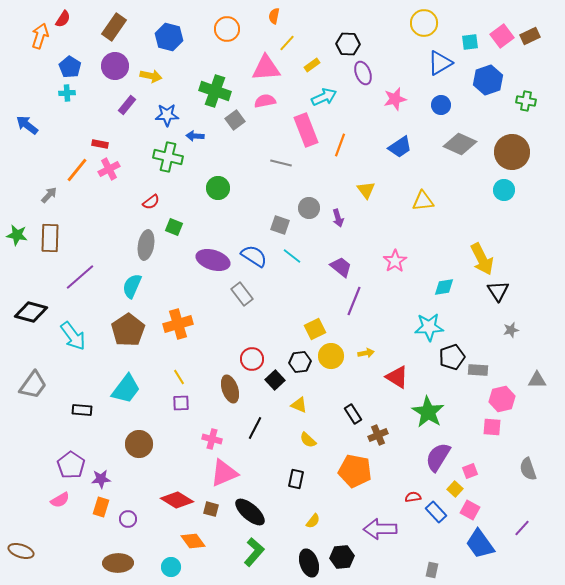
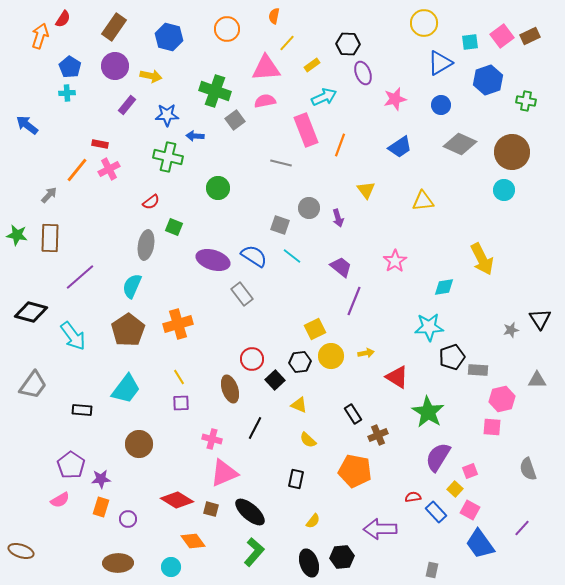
black triangle at (498, 291): moved 42 px right, 28 px down
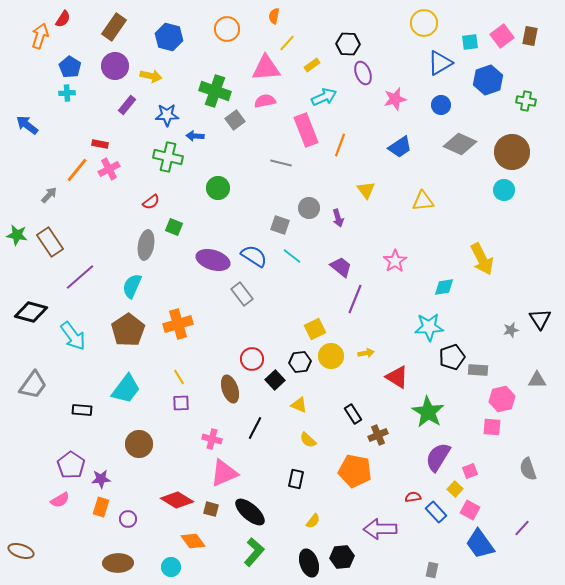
brown rectangle at (530, 36): rotated 54 degrees counterclockwise
brown rectangle at (50, 238): moved 4 px down; rotated 36 degrees counterclockwise
purple line at (354, 301): moved 1 px right, 2 px up
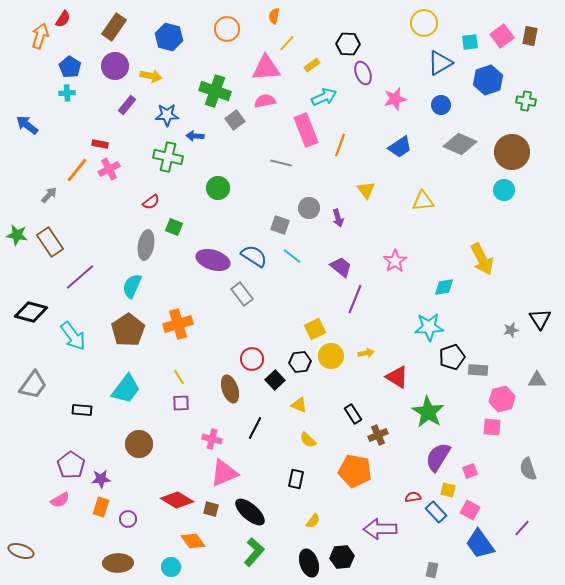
yellow square at (455, 489): moved 7 px left, 1 px down; rotated 28 degrees counterclockwise
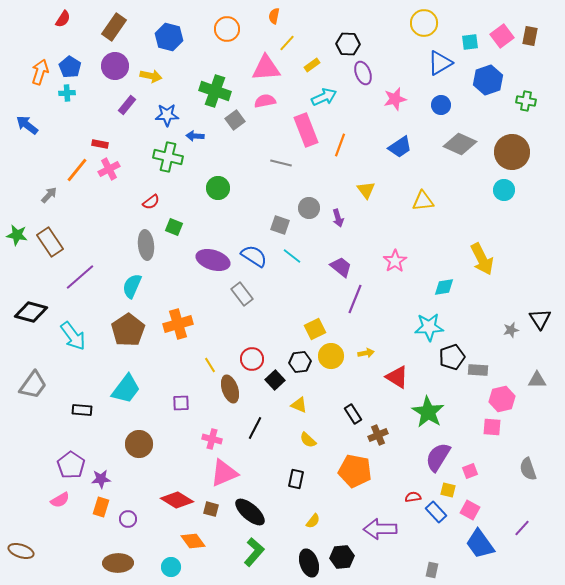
orange arrow at (40, 36): moved 36 px down
gray ellipse at (146, 245): rotated 16 degrees counterclockwise
yellow line at (179, 377): moved 31 px right, 12 px up
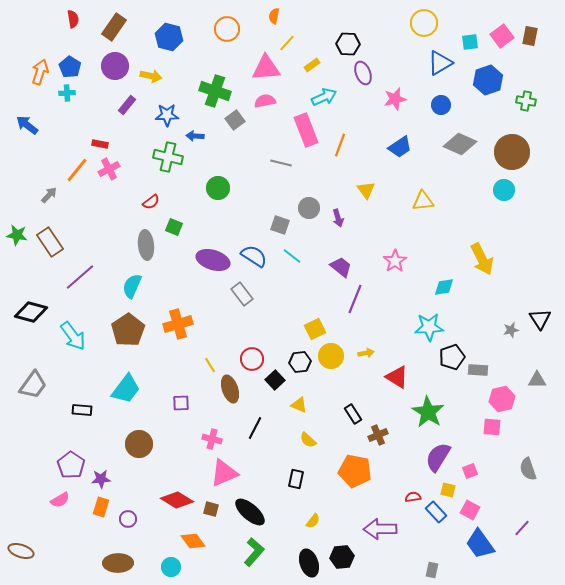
red semicircle at (63, 19): moved 10 px right; rotated 42 degrees counterclockwise
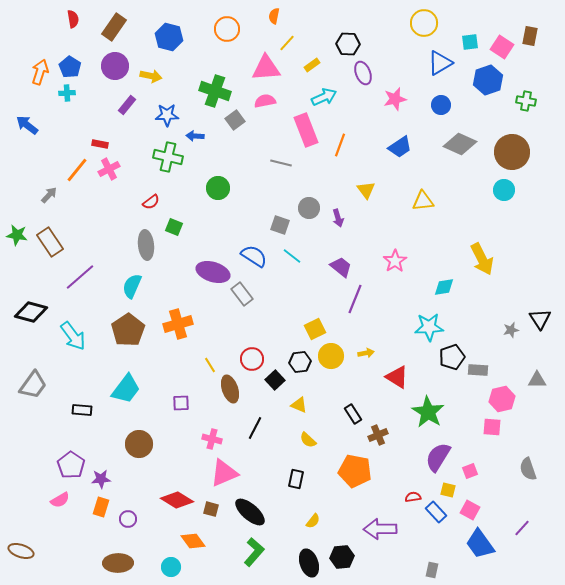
pink square at (502, 36): moved 11 px down; rotated 20 degrees counterclockwise
purple ellipse at (213, 260): moved 12 px down
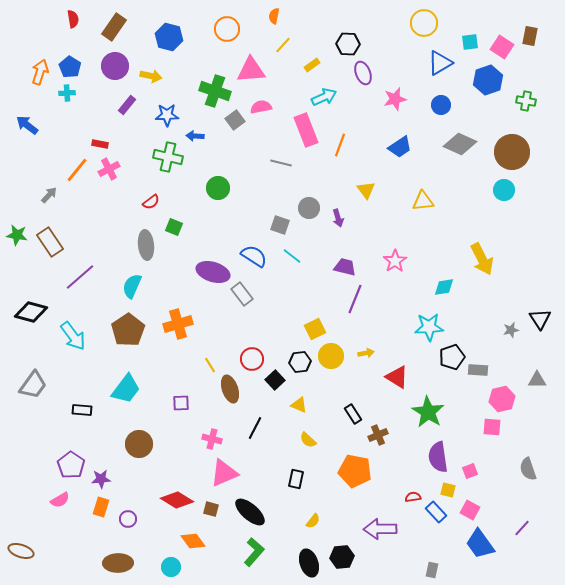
yellow line at (287, 43): moved 4 px left, 2 px down
pink triangle at (266, 68): moved 15 px left, 2 px down
pink semicircle at (265, 101): moved 4 px left, 6 px down
purple trapezoid at (341, 267): moved 4 px right; rotated 25 degrees counterclockwise
purple semicircle at (438, 457): rotated 40 degrees counterclockwise
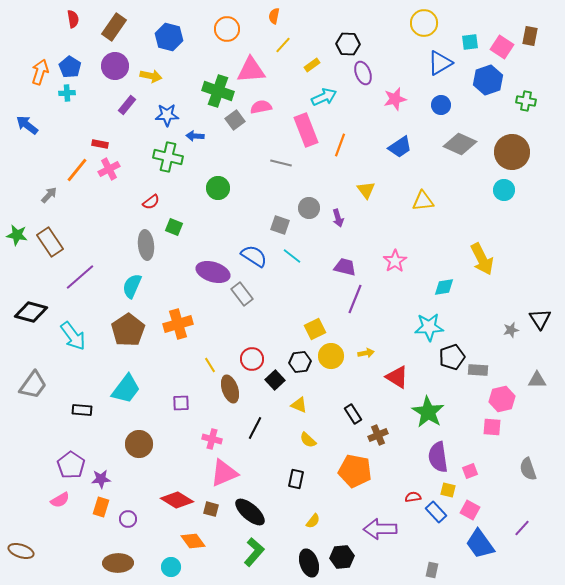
green cross at (215, 91): moved 3 px right
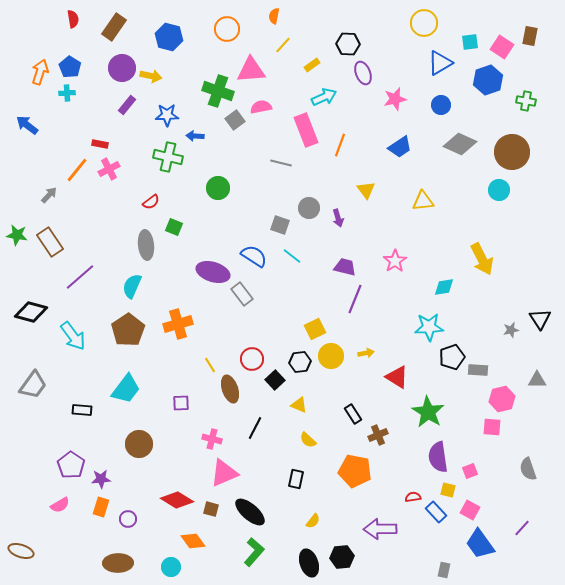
purple circle at (115, 66): moved 7 px right, 2 px down
cyan circle at (504, 190): moved 5 px left
pink semicircle at (60, 500): moved 5 px down
gray rectangle at (432, 570): moved 12 px right
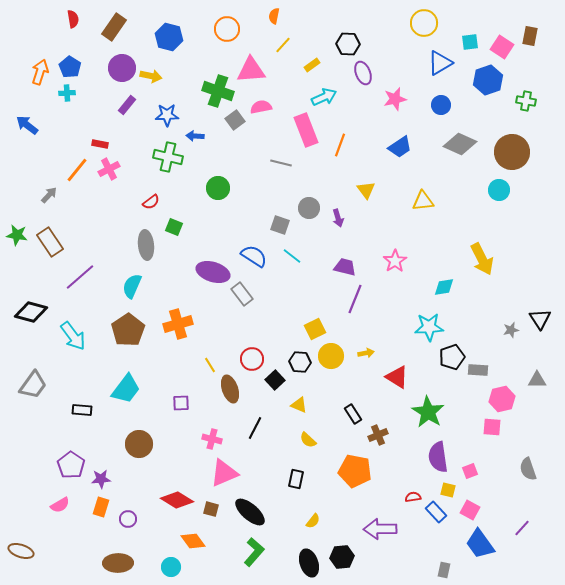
black hexagon at (300, 362): rotated 10 degrees clockwise
